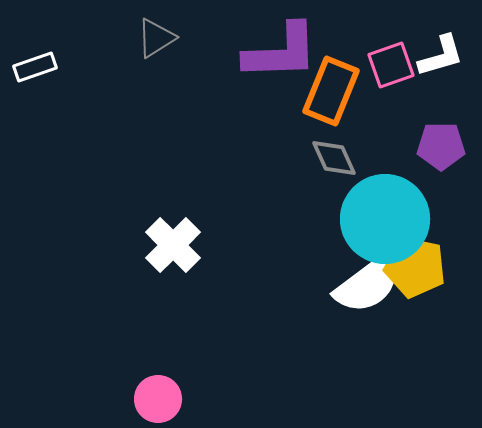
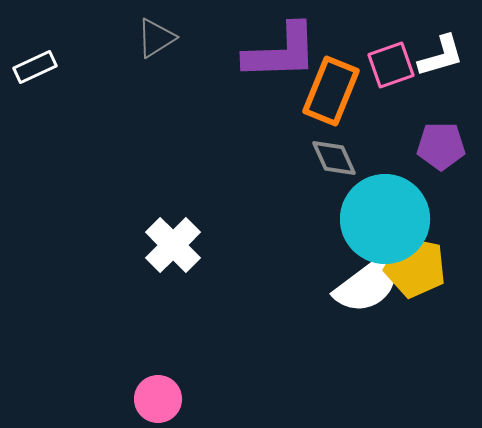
white rectangle: rotated 6 degrees counterclockwise
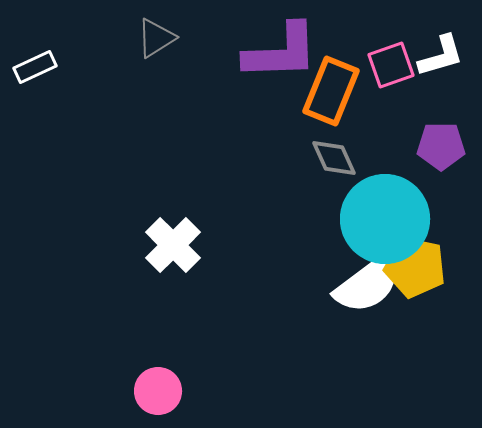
pink circle: moved 8 px up
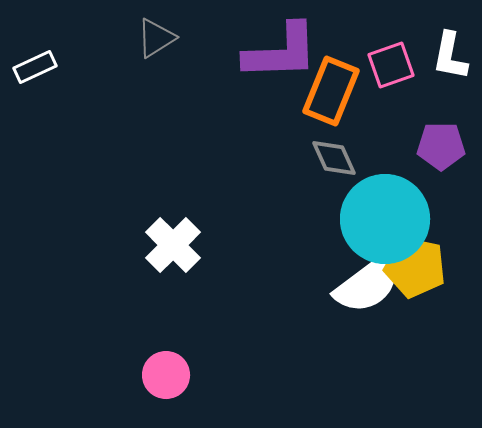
white L-shape: moved 9 px right; rotated 117 degrees clockwise
pink circle: moved 8 px right, 16 px up
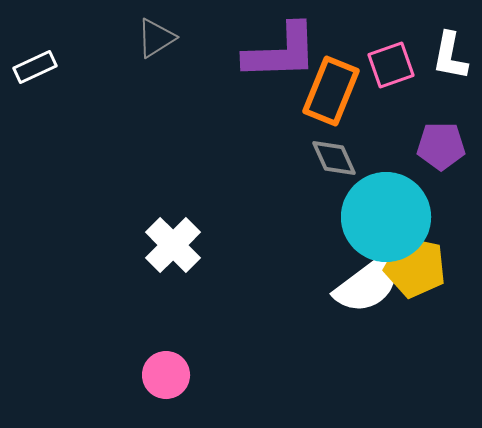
cyan circle: moved 1 px right, 2 px up
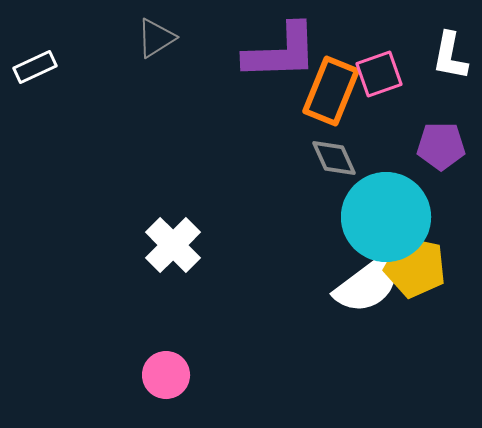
pink square: moved 12 px left, 9 px down
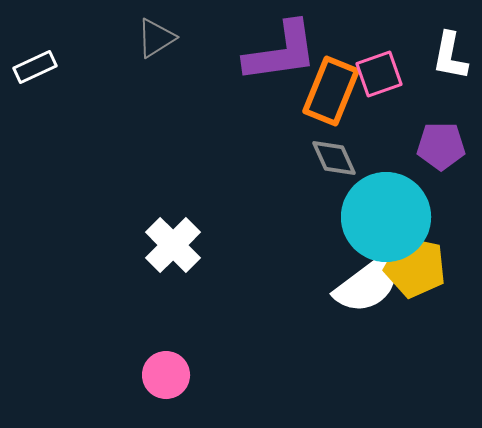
purple L-shape: rotated 6 degrees counterclockwise
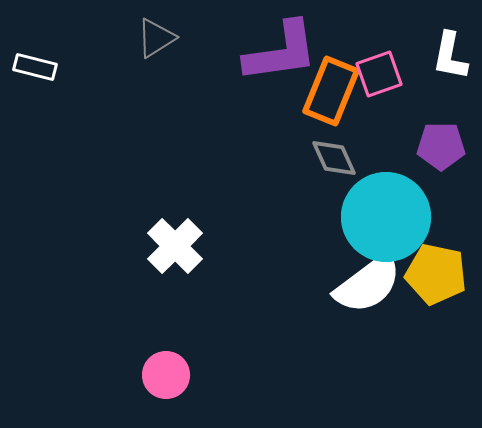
white rectangle: rotated 39 degrees clockwise
white cross: moved 2 px right, 1 px down
yellow pentagon: moved 21 px right, 7 px down
